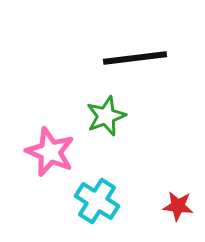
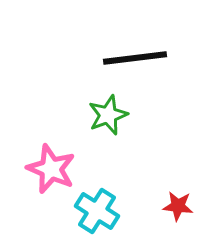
green star: moved 2 px right, 1 px up
pink star: moved 1 px right, 17 px down
cyan cross: moved 10 px down
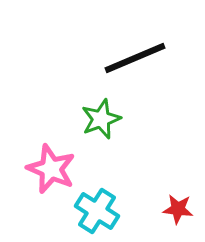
black line: rotated 16 degrees counterclockwise
green star: moved 7 px left, 4 px down
red star: moved 3 px down
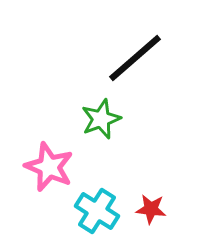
black line: rotated 18 degrees counterclockwise
pink star: moved 2 px left, 2 px up
red star: moved 27 px left
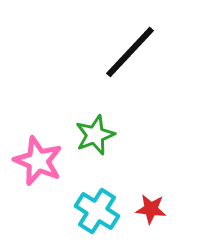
black line: moved 5 px left, 6 px up; rotated 6 degrees counterclockwise
green star: moved 6 px left, 16 px down
pink star: moved 11 px left, 6 px up
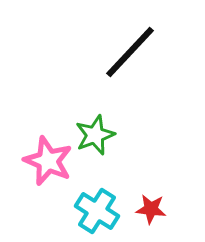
pink star: moved 10 px right
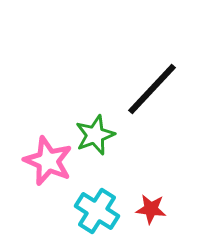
black line: moved 22 px right, 37 px down
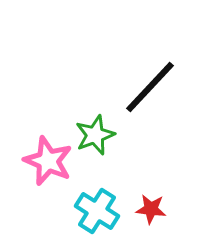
black line: moved 2 px left, 2 px up
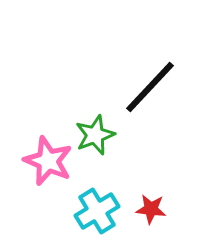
cyan cross: rotated 27 degrees clockwise
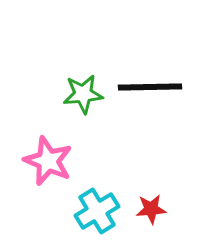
black line: rotated 46 degrees clockwise
green star: moved 12 px left, 41 px up; rotated 15 degrees clockwise
red star: rotated 12 degrees counterclockwise
